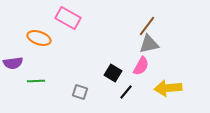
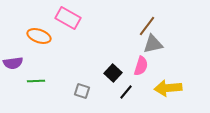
orange ellipse: moved 2 px up
gray triangle: moved 4 px right
pink semicircle: rotated 12 degrees counterclockwise
black square: rotated 12 degrees clockwise
gray square: moved 2 px right, 1 px up
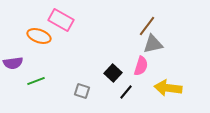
pink rectangle: moved 7 px left, 2 px down
green line: rotated 18 degrees counterclockwise
yellow arrow: rotated 12 degrees clockwise
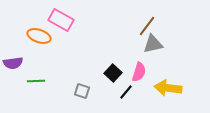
pink semicircle: moved 2 px left, 6 px down
green line: rotated 18 degrees clockwise
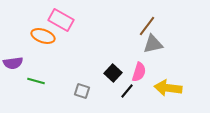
orange ellipse: moved 4 px right
green line: rotated 18 degrees clockwise
black line: moved 1 px right, 1 px up
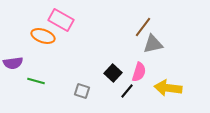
brown line: moved 4 px left, 1 px down
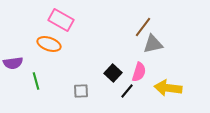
orange ellipse: moved 6 px right, 8 px down
green line: rotated 60 degrees clockwise
gray square: moved 1 px left; rotated 21 degrees counterclockwise
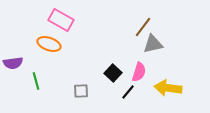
black line: moved 1 px right, 1 px down
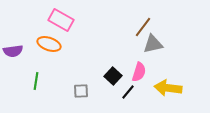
purple semicircle: moved 12 px up
black square: moved 3 px down
green line: rotated 24 degrees clockwise
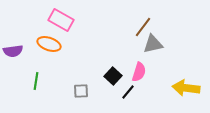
yellow arrow: moved 18 px right
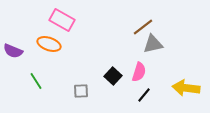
pink rectangle: moved 1 px right
brown line: rotated 15 degrees clockwise
purple semicircle: rotated 30 degrees clockwise
green line: rotated 42 degrees counterclockwise
black line: moved 16 px right, 3 px down
